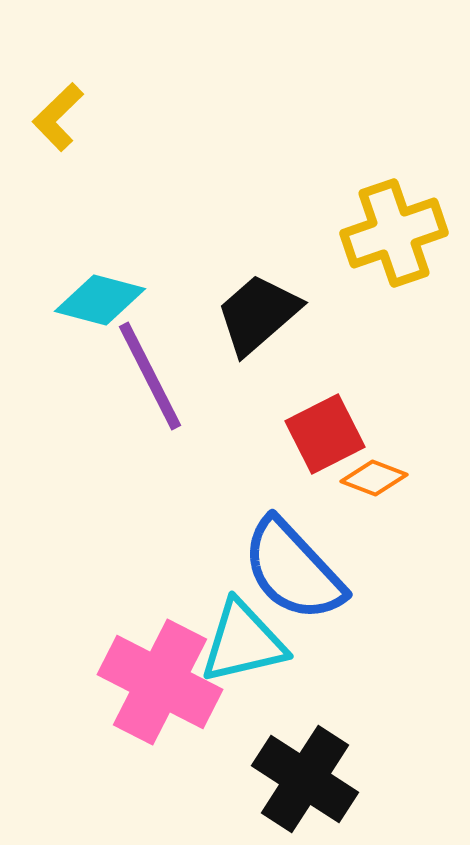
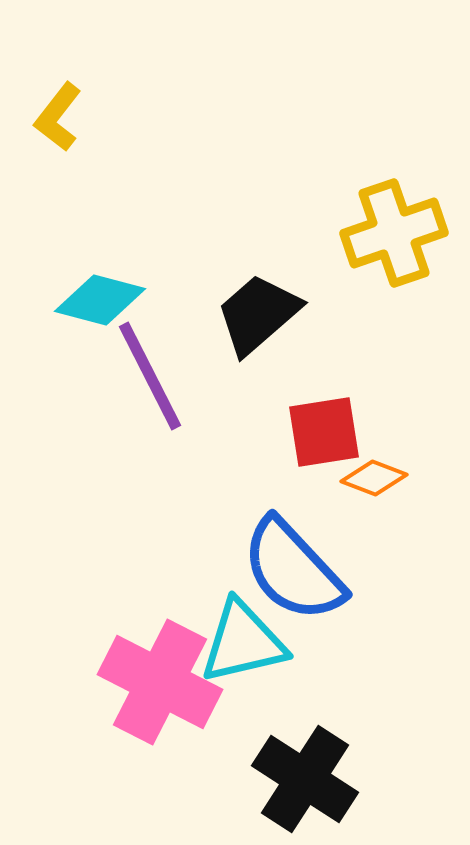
yellow L-shape: rotated 8 degrees counterclockwise
red square: moved 1 px left, 2 px up; rotated 18 degrees clockwise
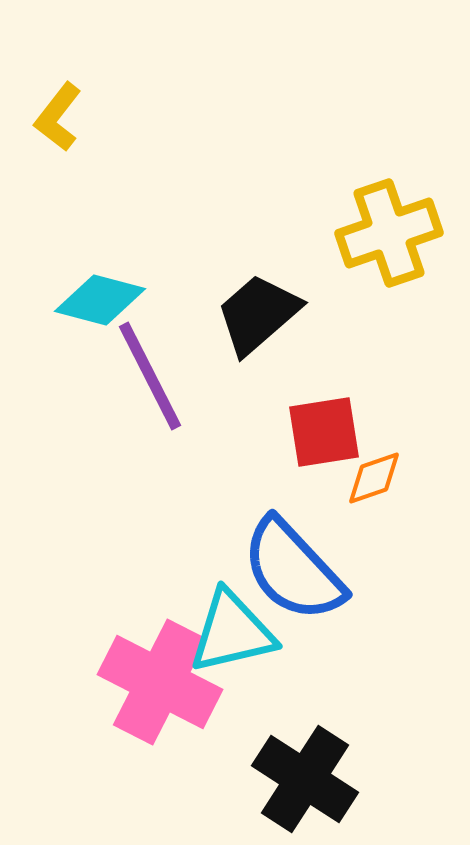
yellow cross: moved 5 px left
orange diamond: rotated 40 degrees counterclockwise
cyan triangle: moved 11 px left, 10 px up
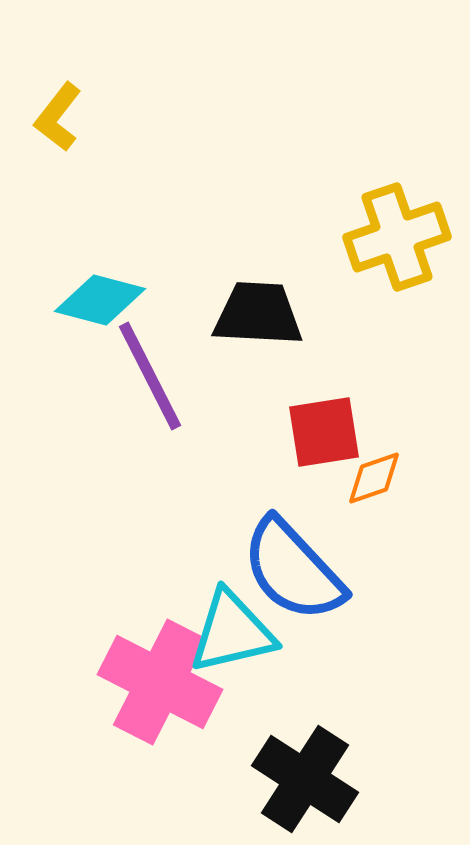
yellow cross: moved 8 px right, 4 px down
black trapezoid: rotated 44 degrees clockwise
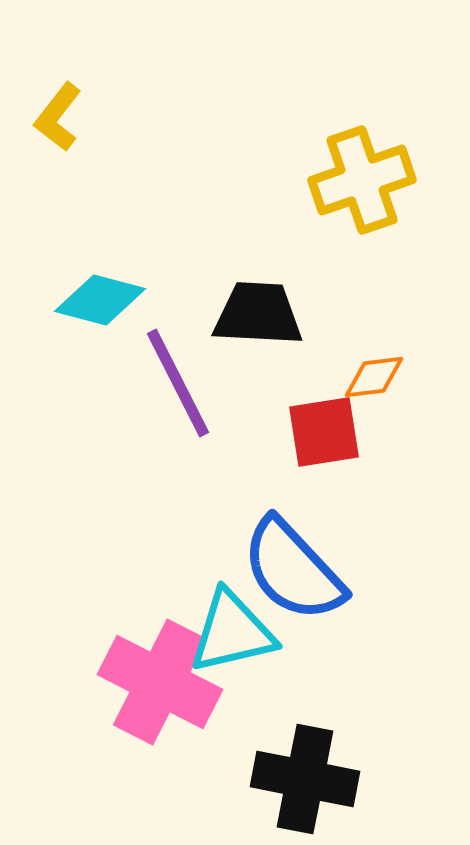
yellow cross: moved 35 px left, 57 px up
purple line: moved 28 px right, 7 px down
orange diamond: moved 101 px up; rotated 12 degrees clockwise
black cross: rotated 22 degrees counterclockwise
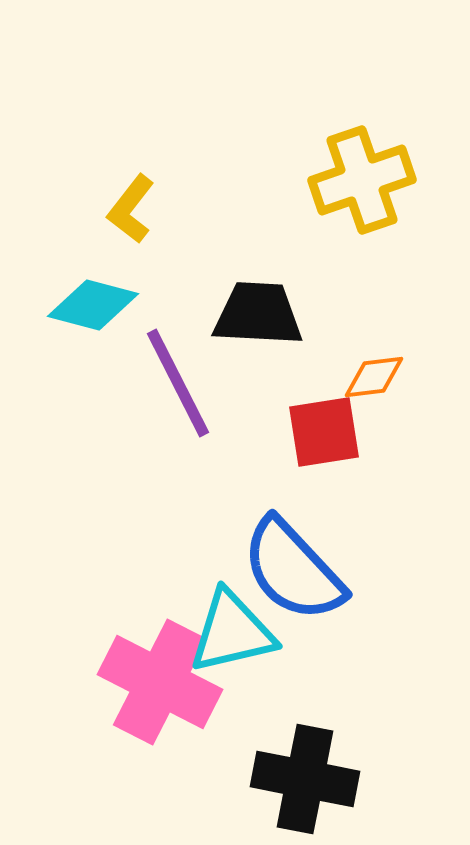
yellow L-shape: moved 73 px right, 92 px down
cyan diamond: moved 7 px left, 5 px down
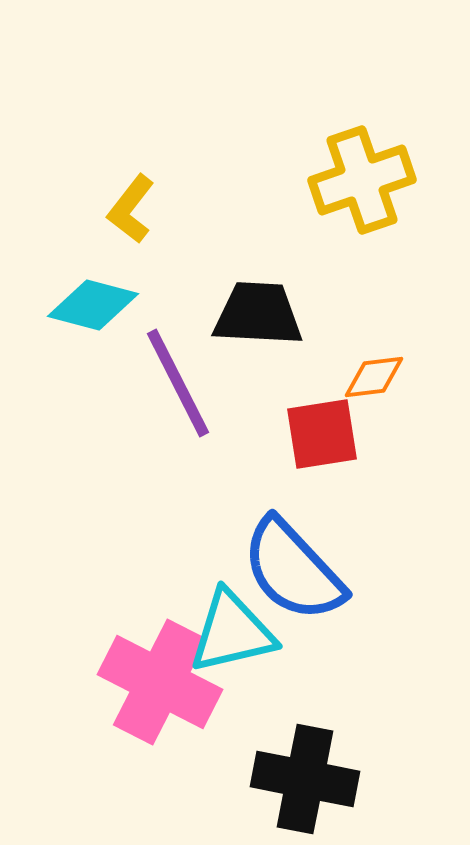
red square: moved 2 px left, 2 px down
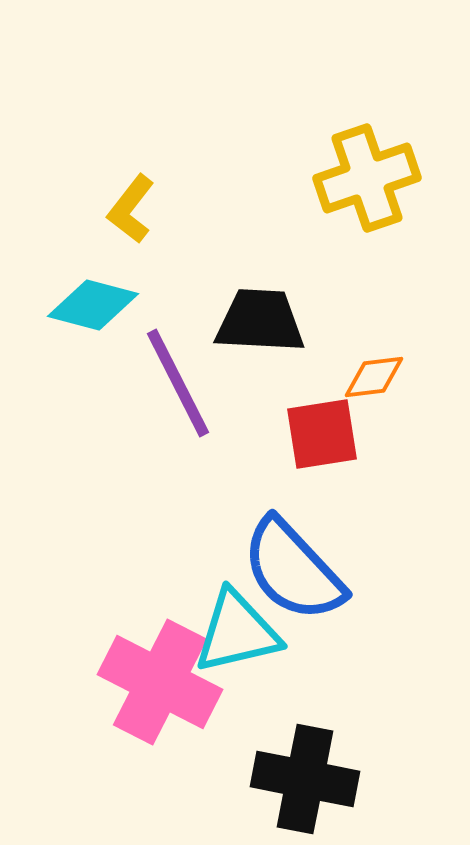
yellow cross: moved 5 px right, 2 px up
black trapezoid: moved 2 px right, 7 px down
cyan triangle: moved 5 px right
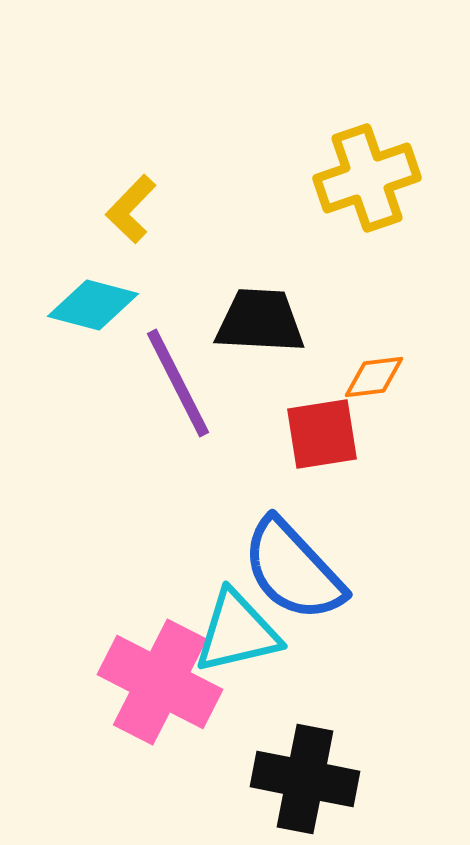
yellow L-shape: rotated 6 degrees clockwise
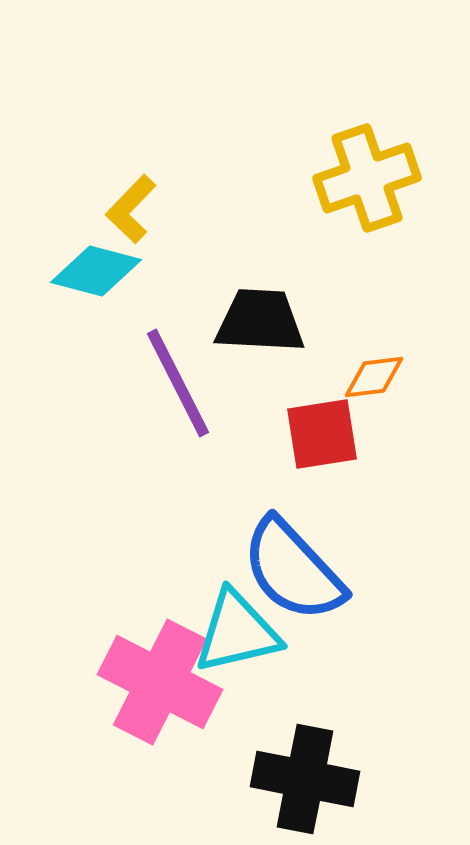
cyan diamond: moved 3 px right, 34 px up
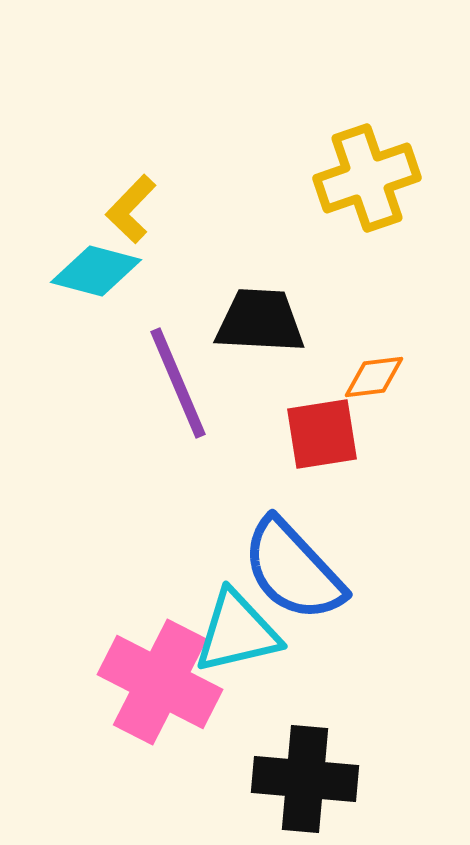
purple line: rotated 4 degrees clockwise
black cross: rotated 6 degrees counterclockwise
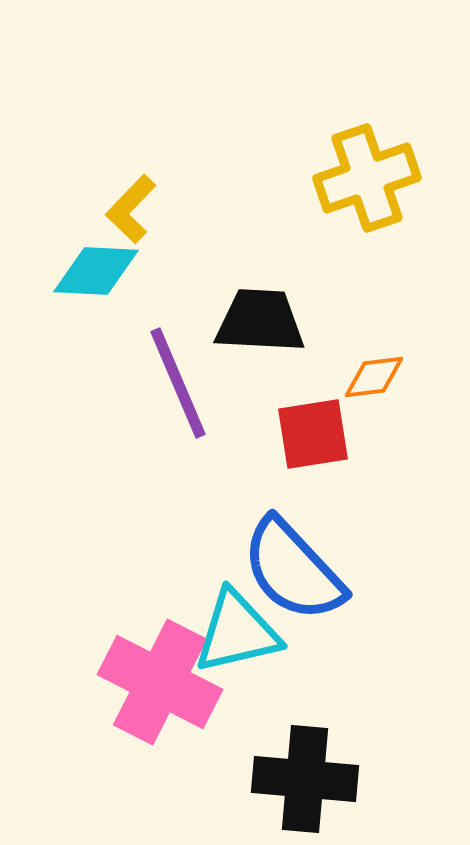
cyan diamond: rotated 12 degrees counterclockwise
red square: moved 9 px left
